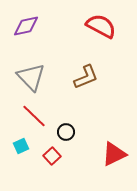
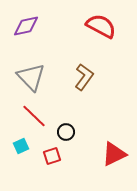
brown L-shape: moved 2 px left; rotated 32 degrees counterclockwise
red square: rotated 24 degrees clockwise
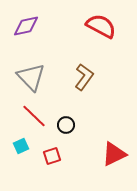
black circle: moved 7 px up
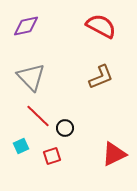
brown L-shape: moved 17 px right; rotated 32 degrees clockwise
red line: moved 4 px right
black circle: moved 1 px left, 3 px down
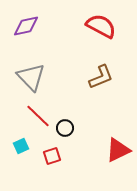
red triangle: moved 4 px right, 4 px up
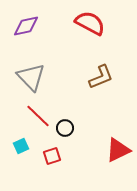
red semicircle: moved 11 px left, 3 px up
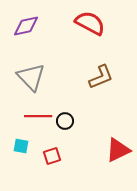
red line: rotated 44 degrees counterclockwise
black circle: moved 7 px up
cyan square: rotated 35 degrees clockwise
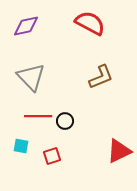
red triangle: moved 1 px right, 1 px down
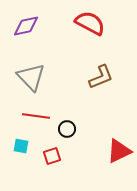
red line: moved 2 px left; rotated 8 degrees clockwise
black circle: moved 2 px right, 8 px down
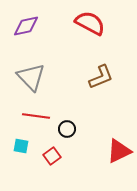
red square: rotated 18 degrees counterclockwise
